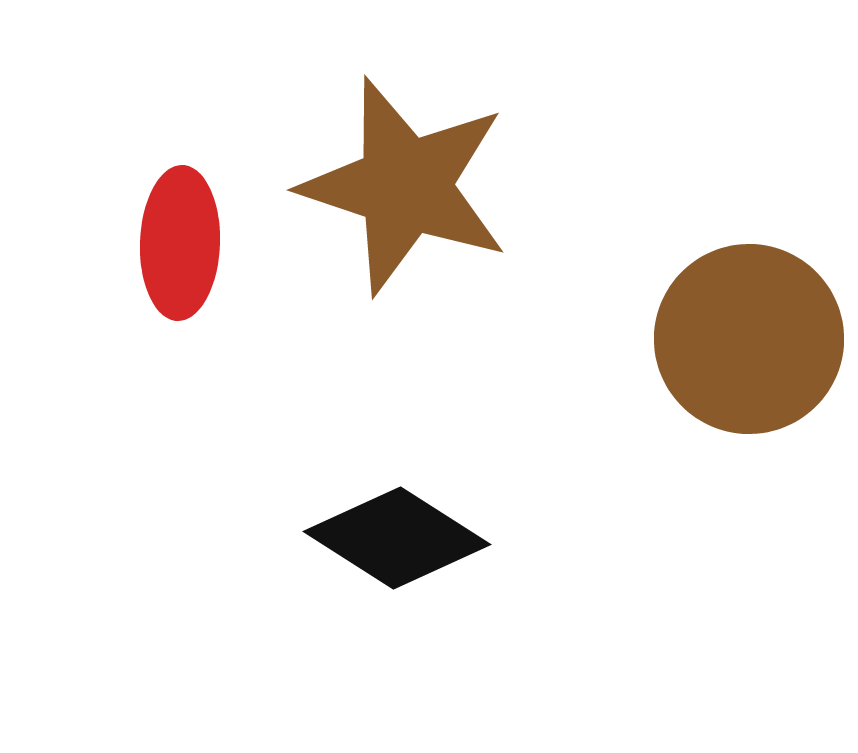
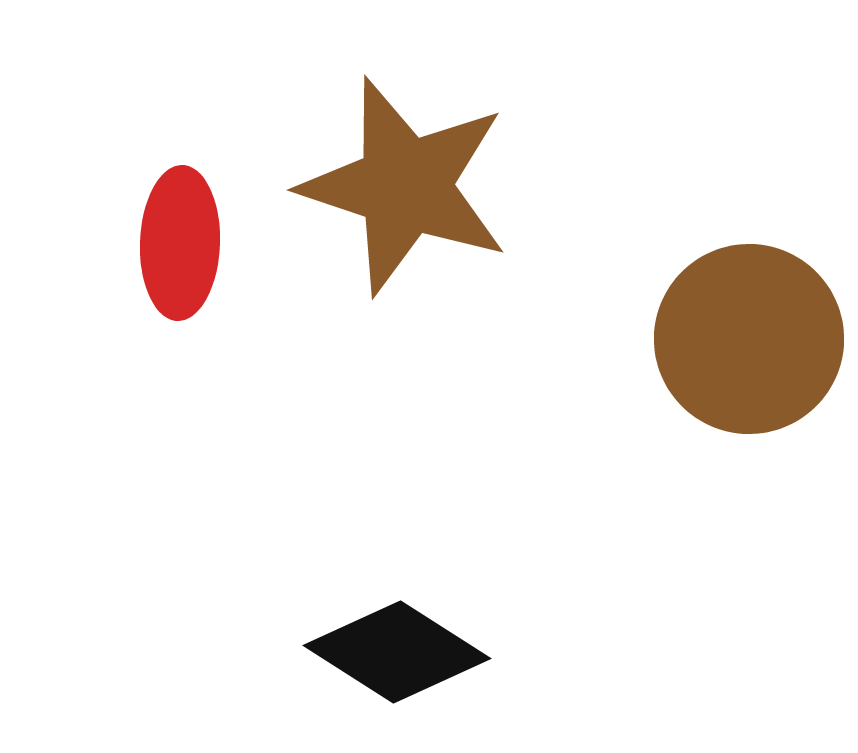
black diamond: moved 114 px down
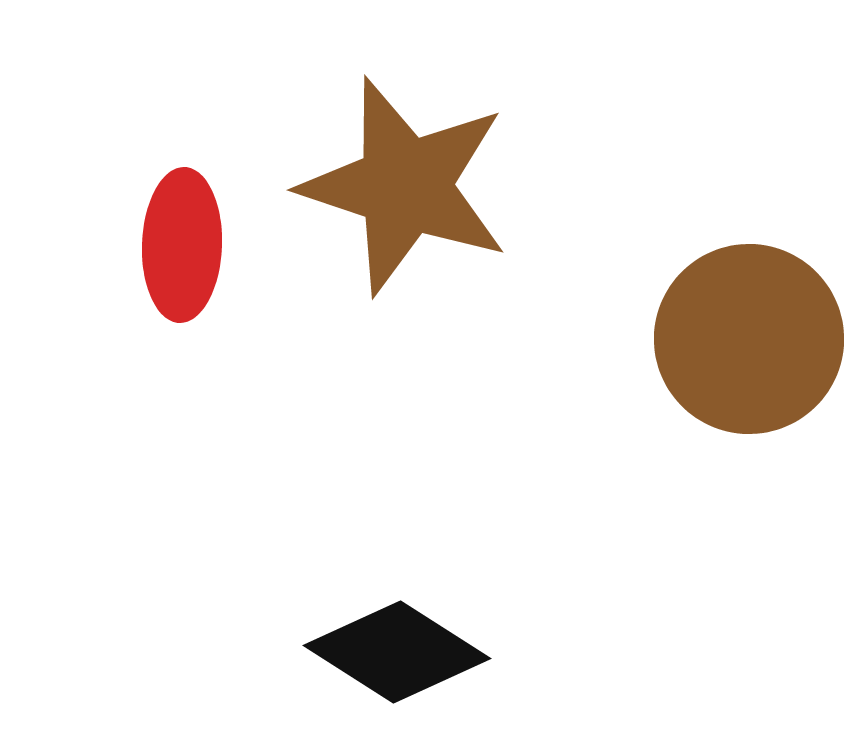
red ellipse: moved 2 px right, 2 px down
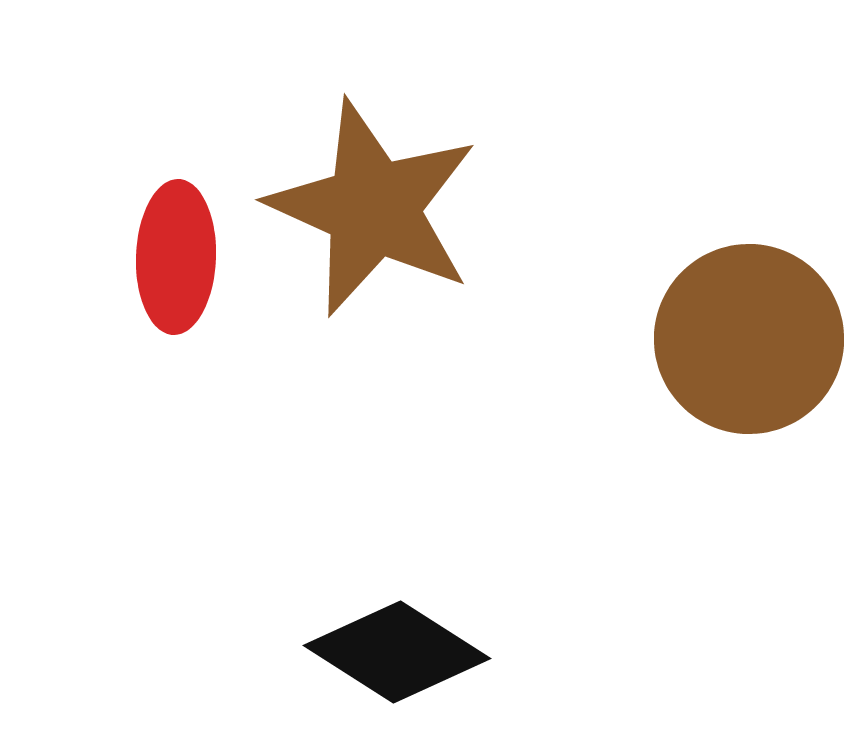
brown star: moved 32 px left, 22 px down; rotated 6 degrees clockwise
red ellipse: moved 6 px left, 12 px down
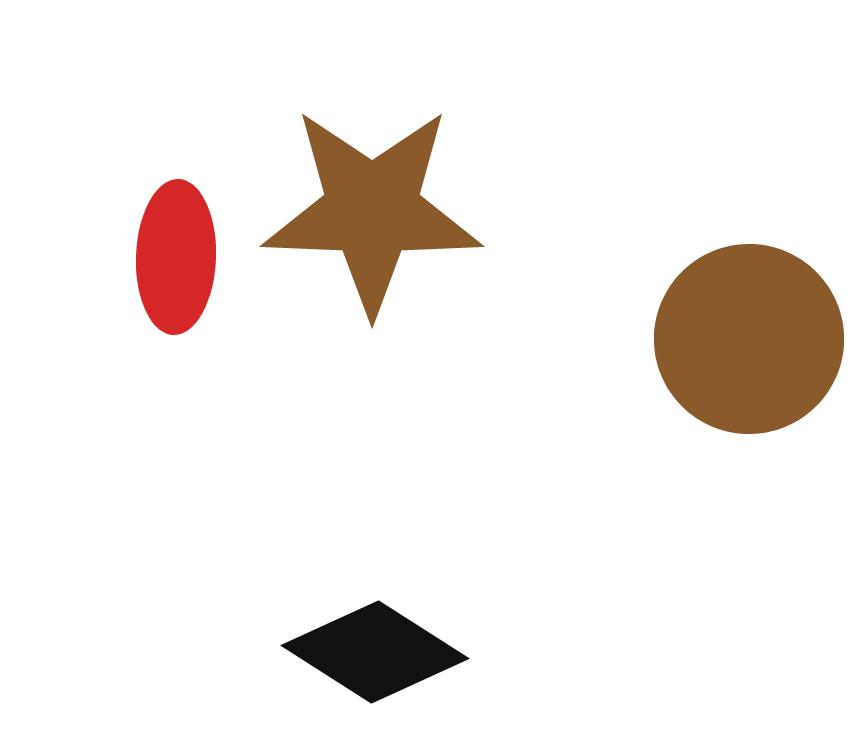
brown star: moved 1 px left, 2 px down; rotated 22 degrees counterclockwise
black diamond: moved 22 px left
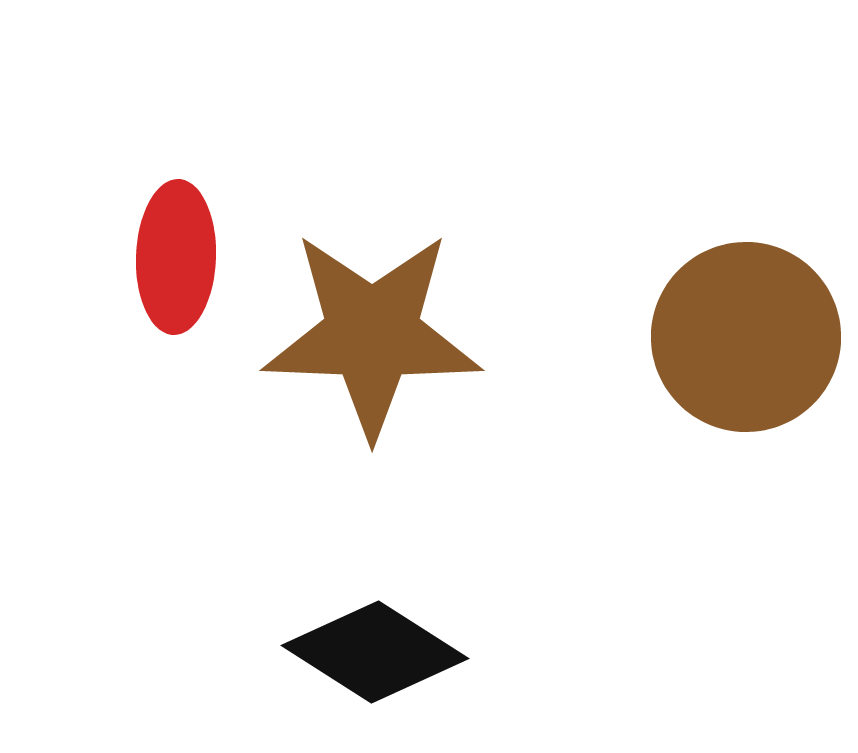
brown star: moved 124 px down
brown circle: moved 3 px left, 2 px up
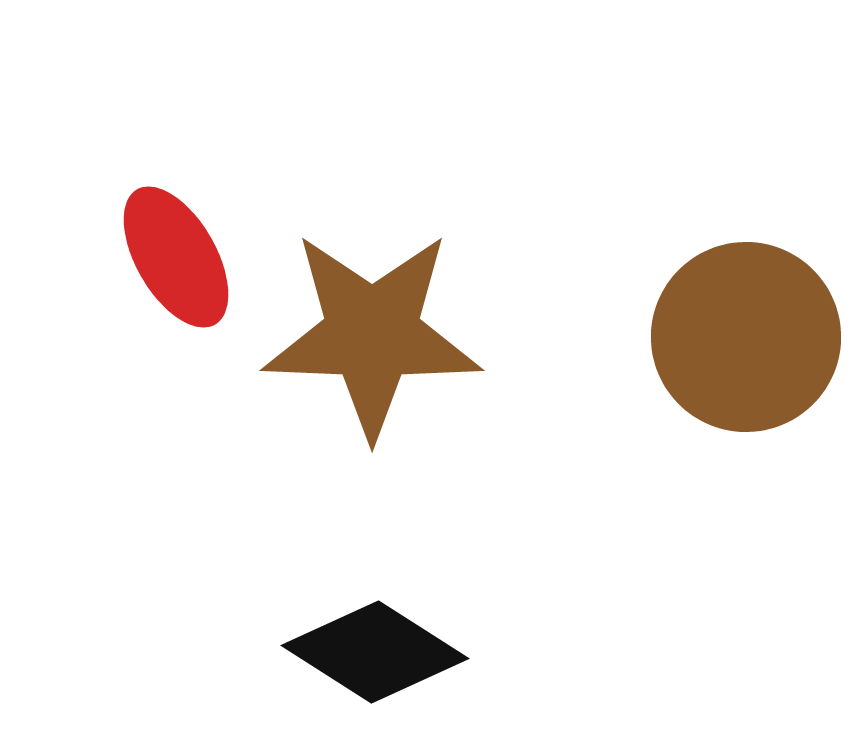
red ellipse: rotated 32 degrees counterclockwise
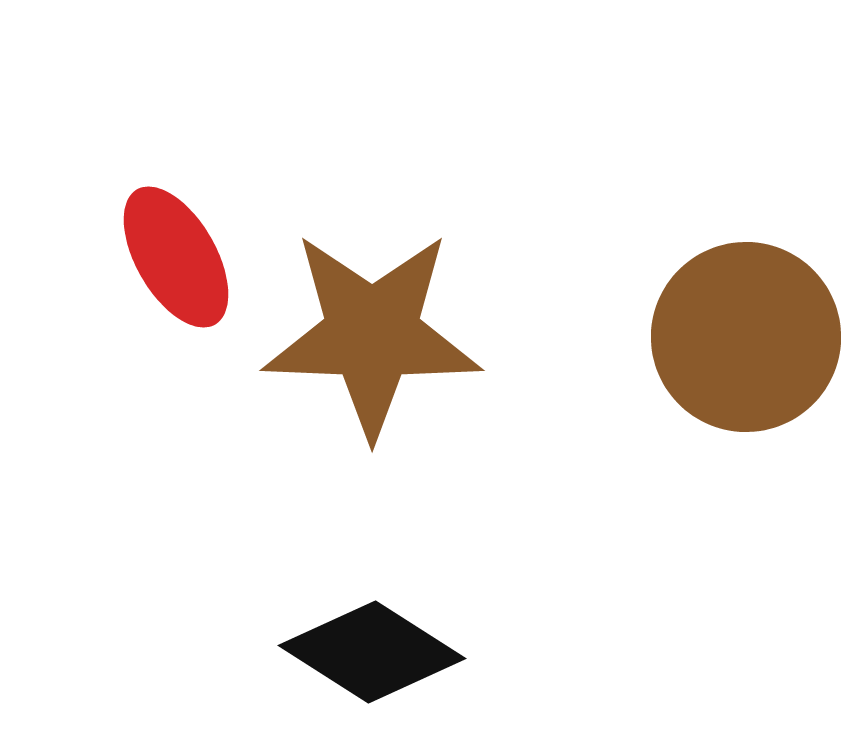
black diamond: moved 3 px left
